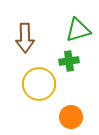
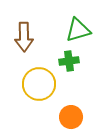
brown arrow: moved 1 px left, 1 px up
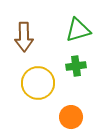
green cross: moved 7 px right, 5 px down
yellow circle: moved 1 px left, 1 px up
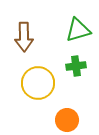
orange circle: moved 4 px left, 3 px down
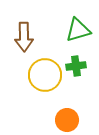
yellow circle: moved 7 px right, 8 px up
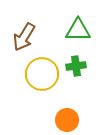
green triangle: rotated 16 degrees clockwise
brown arrow: rotated 32 degrees clockwise
yellow circle: moved 3 px left, 1 px up
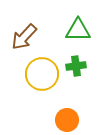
brown arrow: rotated 12 degrees clockwise
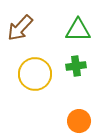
brown arrow: moved 4 px left, 9 px up
yellow circle: moved 7 px left
orange circle: moved 12 px right, 1 px down
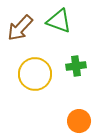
green triangle: moved 19 px left, 9 px up; rotated 20 degrees clockwise
